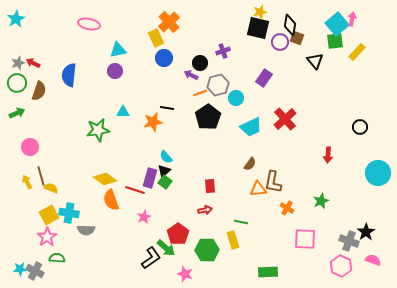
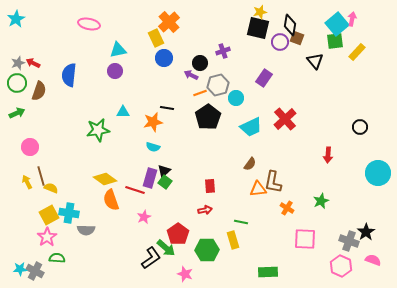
cyan semicircle at (166, 157): moved 13 px left, 10 px up; rotated 32 degrees counterclockwise
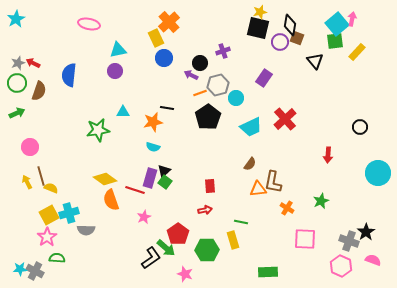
cyan cross at (69, 213): rotated 24 degrees counterclockwise
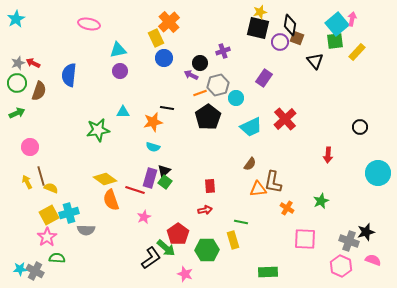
purple circle at (115, 71): moved 5 px right
black star at (366, 232): rotated 18 degrees clockwise
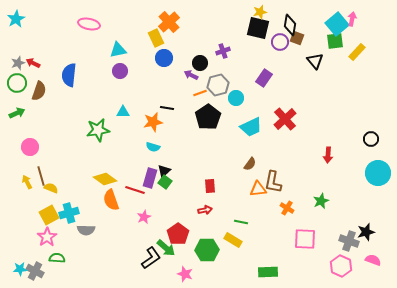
black circle at (360, 127): moved 11 px right, 12 px down
yellow rectangle at (233, 240): rotated 42 degrees counterclockwise
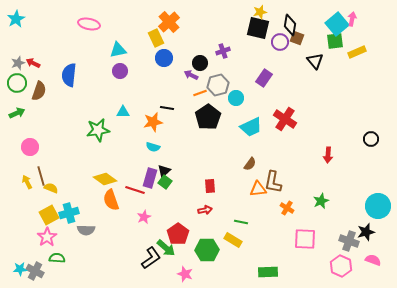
yellow rectangle at (357, 52): rotated 24 degrees clockwise
red cross at (285, 119): rotated 15 degrees counterclockwise
cyan circle at (378, 173): moved 33 px down
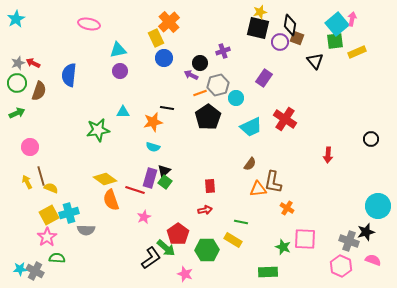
green star at (321, 201): moved 38 px left, 46 px down; rotated 28 degrees counterclockwise
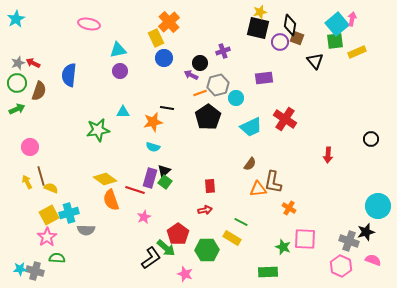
purple rectangle at (264, 78): rotated 48 degrees clockwise
green arrow at (17, 113): moved 4 px up
orange cross at (287, 208): moved 2 px right
green line at (241, 222): rotated 16 degrees clockwise
yellow rectangle at (233, 240): moved 1 px left, 2 px up
gray cross at (35, 271): rotated 12 degrees counterclockwise
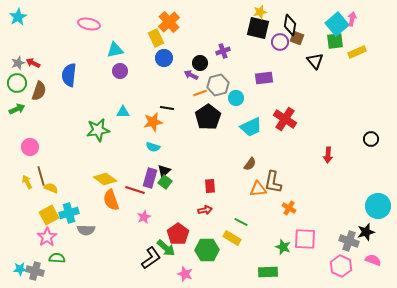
cyan star at (16, 19): moved 2 px right, 2 px up
cyan triangle at (118, 50): moved 3 px left
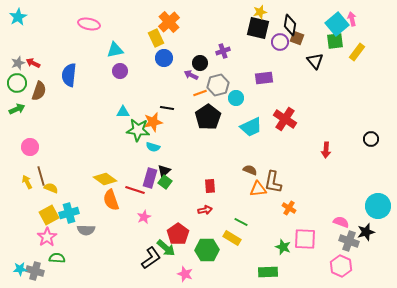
pink arrow at (352, 19): rotated 24 degrees counterclockwise
yellow rectangle at (357, 52): rotated 30 degrees counterclockwise
green star at (98, 130): moved 40 px right; rotated 15 degrees clockwise
red arrow at (328, 155): moved 2 px left, 5 px up
brown semicircle at (250, 164): moved 6 px down; rotated 104 degrees counterclockwise
pink semicircle at (373, 260): moved 32 px left, 38 px up
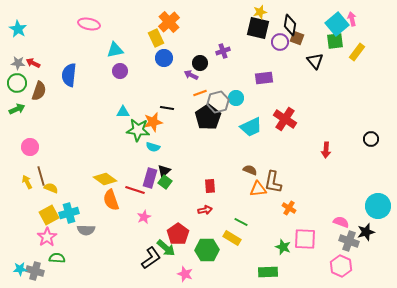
cyan star at (18, 17): moved 12 px down; rotated 12 degrees counterclockwise
gray star at (18, 63): rotated 24 degrees clockwise
gray hexagon at (218, 85): moved 17 px down
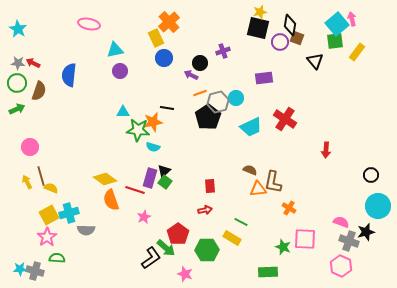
black circle at (371, 139): moved 36 px down
